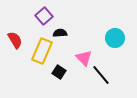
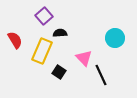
black line: rotated 15 degrees clockwise
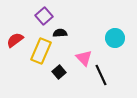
red semicircle: rotated 96 degrees counterclockwise
yellow rectangle: moved 1 px left
black square: rotated 16 degrees clockwise
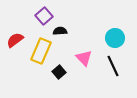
black semicircle: moved 2 px up
black line: moved 12 px right, 9 px up
